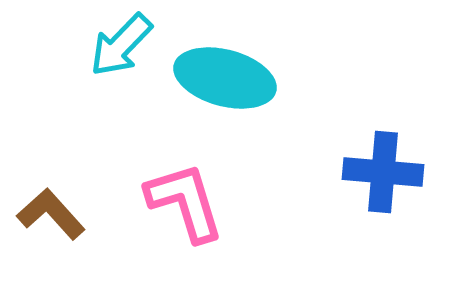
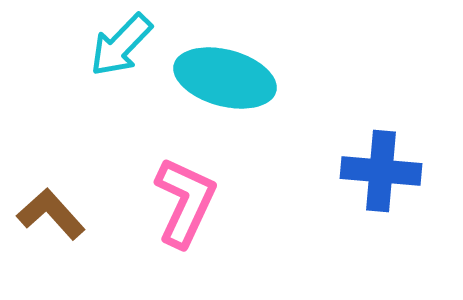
blue cross: moved 2 px left, 1 px up
pink L-shape: rotated 42 degrees clockwise
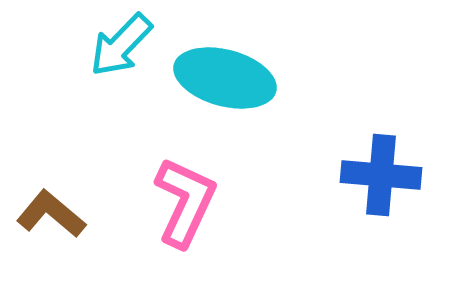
blue cross: moved 4 px down
brown L-shape: rotated 8 degrees counterclockwise
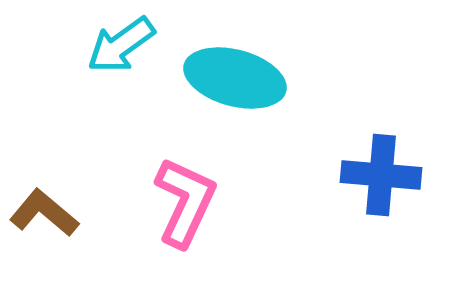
cyan arrow: rotated 10 degrees clockwise
cyan ellipse: moved 10 px right
brown L-shape: moved 7 px left, 1 px up
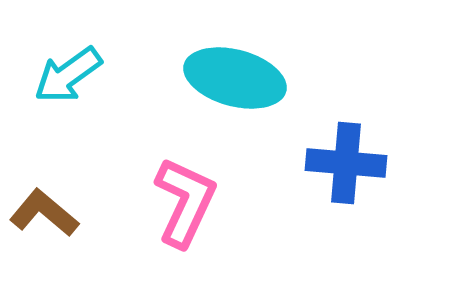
cyan arrow: moved 53 px left, 30 px down
blue cross: moved 35 px left, 12 px up
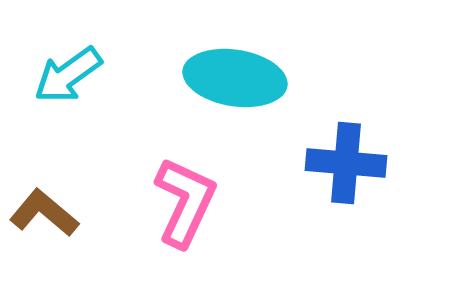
cyan ellipse: rotated 6 degrees counterclockwise
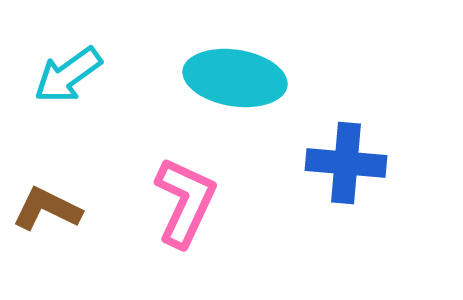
brown L-shape: moved 3 px right, 4 px up; rotated 14 degrees counterclockwise
